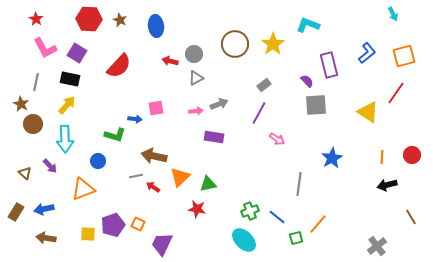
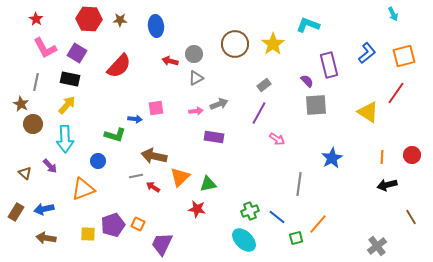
brown star at (120, 20): rotated 24 degrees counterclockwise
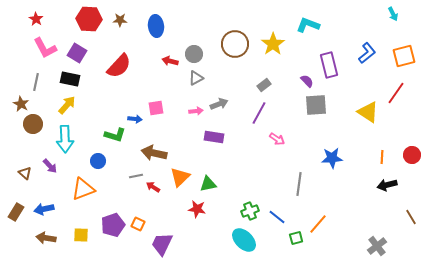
brown arrow at (154, 156): moved 3 px up
blue star at (332, 158): rotated 25 degrees clockwise
yellow square at (88, 234): moved 7 px left, 1 px down
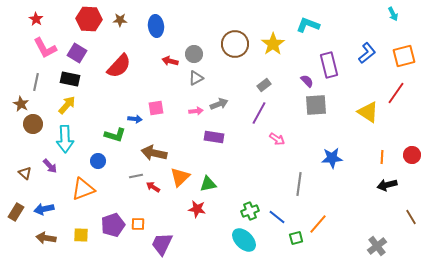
orange square at (138, 224): rotated 24 degrees counterclockwise
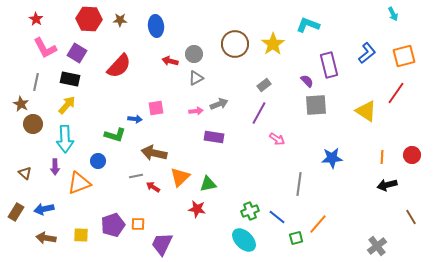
yellow triangle at (368, 112): moved 2 px left, 1 px up
purple arrow at (50, 166): moved 5 px right, 1 px down; rotated 42 degrees clockwise
orange triangle at (83, 189): moved 4 px left, 6 px up
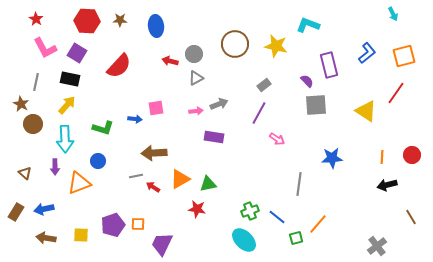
red hexagon at (89, 19): moved 2 px left, 2 px down
yellow star at (273, 44): moved 3 px right, 2 px down; rotated 25 degrees counterclockwise
green L-shape at (115, 135): moved 12 px left, 7 px up
brown arrow at (154, 153): rotated 15 degrees counterclockwise
orange triangle at (180, 177): moved 2 px down; rotated 15 degrees clockwise
